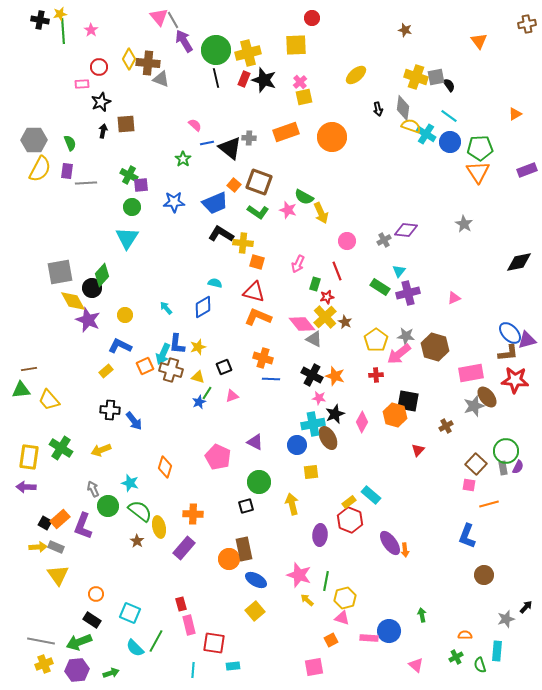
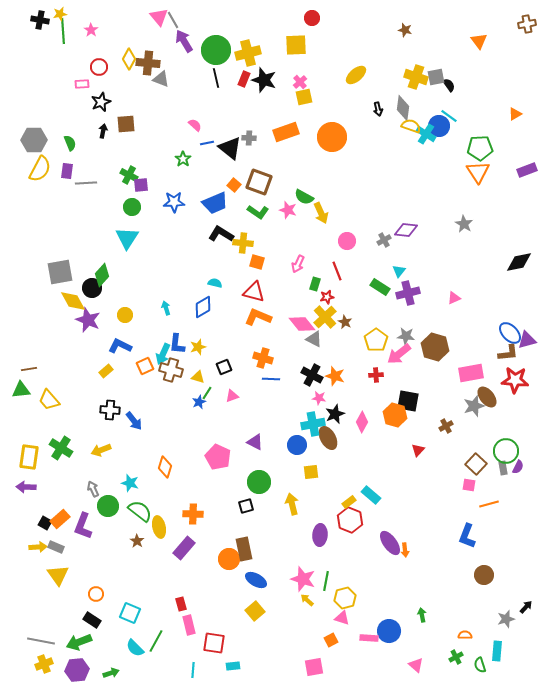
blue circle at (450, 142): moved 11 px left, 16 px up
cyan arrow at (166, 308): rotated 24 degrees clockwise
pink star at (299, 575): moved 4 px right, 4 px down
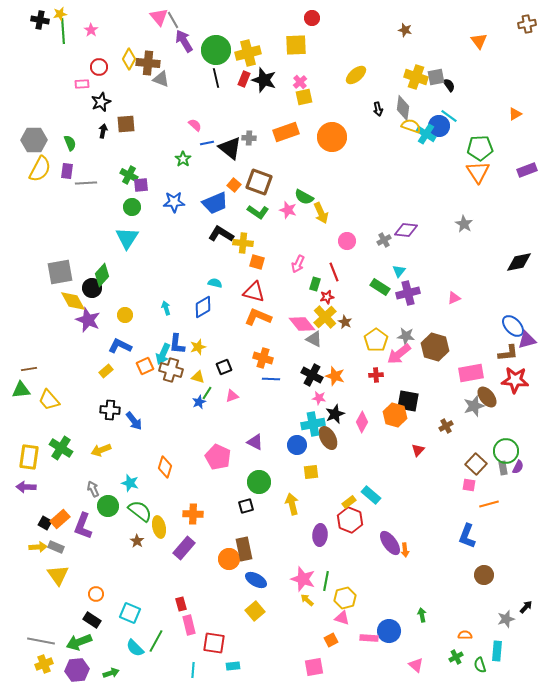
red line at (337, 271): moved 3 px left, 1 px down
blue ellipse at (510, 333): moved 3 px right, 7 px up
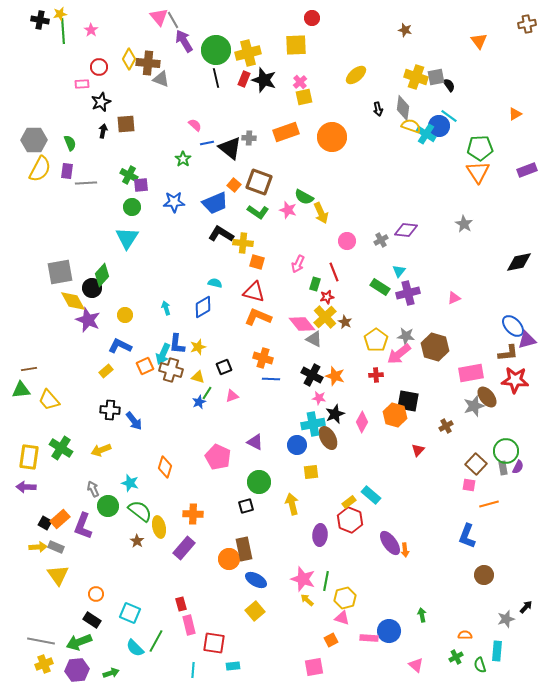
gray cross at (384, 240): moved 3 px left
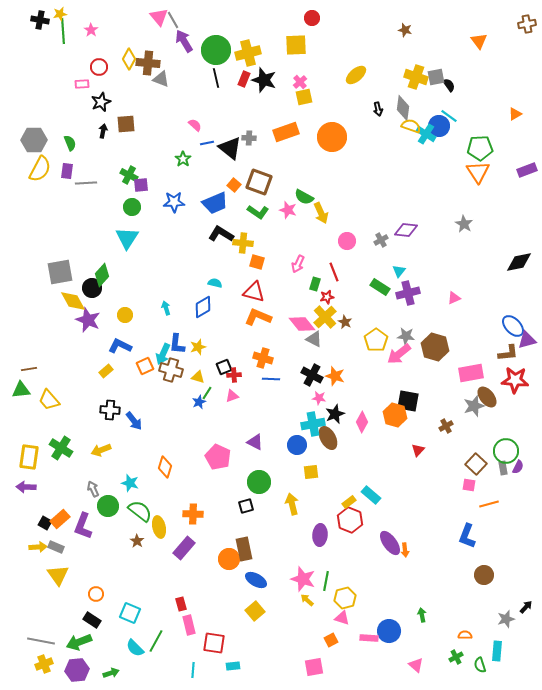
red cross at (376, 375): moved 142 px left
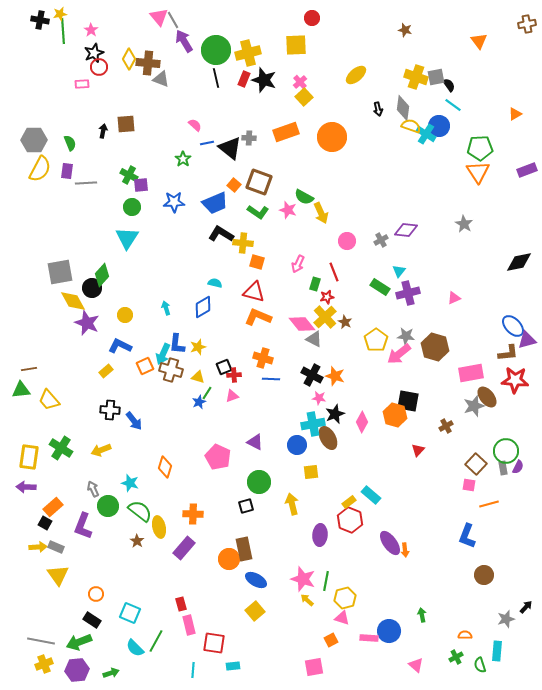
yellow square at (304, 97): rotated 30 degrees counterclockwise
black star at (101, 102): moved 7 px left, 49 px up
cyan line at (449, 116): moved 4 px right, 11 px up
purple star at (88, 320): moved 1 px left, 3 px down
orange rectangle at (60, 519): moved 7 px left, 12 px up
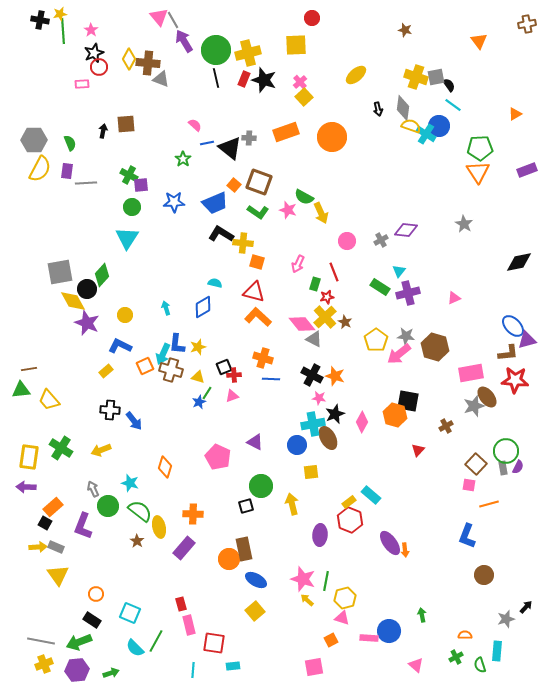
black circle at (92, 288): moved 5 px left, 1 px down
orange L-shape at (258, 317): rotated 20 degrees clockwise
green circle at (259, 482): moved 2 px right, 4 px down
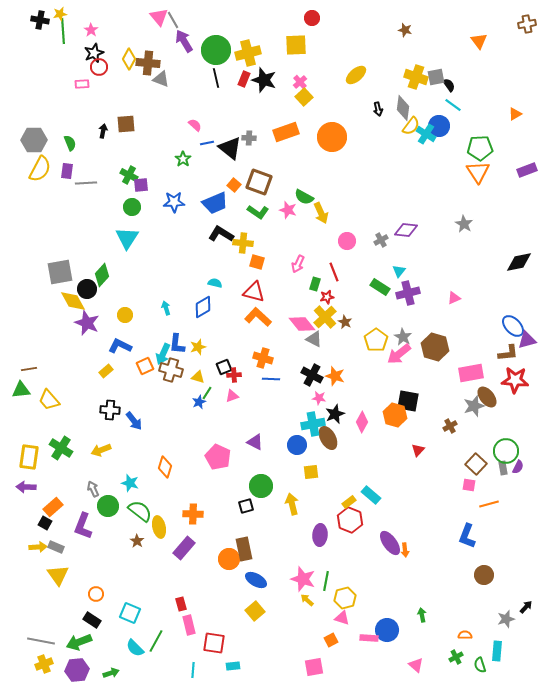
yellow semicircle at (411, 126): rotated 108 degrees clockwise
gray star at (406, 336): moved 3 px left, 1 px down; rotated 24 degrees clockwise
brown cross at (446, 426): moved 4 px right
blue circle at (389, 631): moved 2 px left, 1 px up
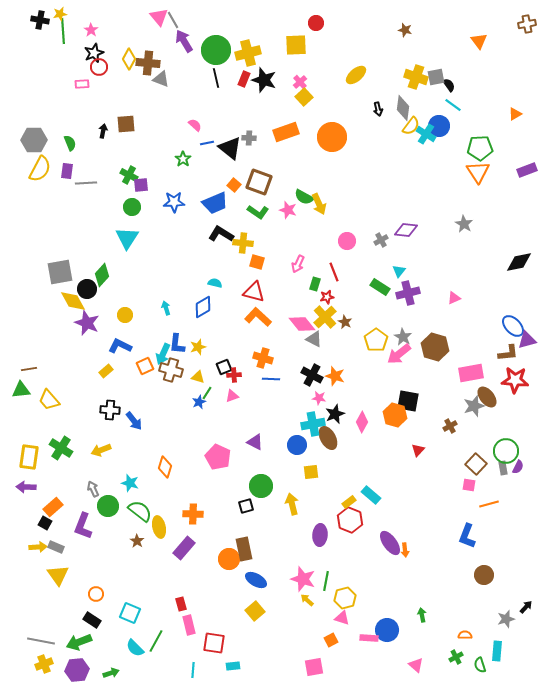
red circle at (312, 18): moved 4 px right, 5 px down
yellow arrow at (321, 213): moved 2 px left, 9 px up
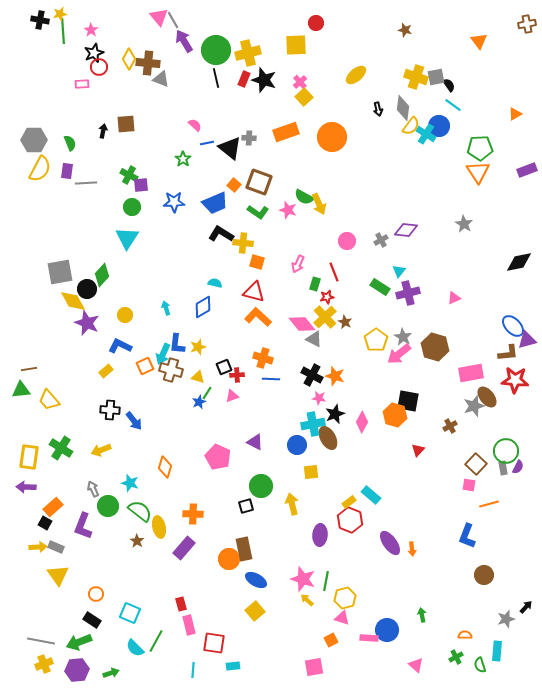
red cross at (234, 375): moved 3 px right
orange arrow at (405, 550): moved 7 px right, 1 px up
